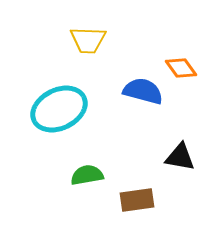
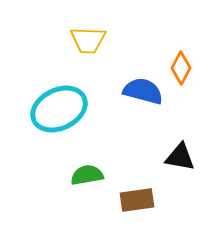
orange diamond: rotated 64 degrees clockwise
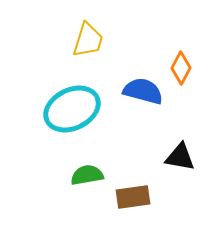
yellow trapezoid: rotated 75 degrees counterclockwise
cyan ellipse: moved 13 px right
brown rectangle: moved 4 px left, 3 px up
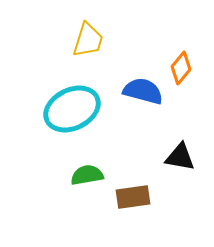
orange diamond: rotated 12 degrees clockwise
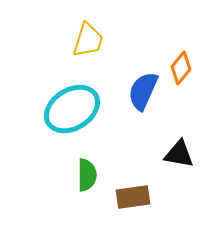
blue semicircle: rotated 81 degrees counterclockwise
cyan ellipse: rotated 6 degrees counterclockwise
black triangle: moved 1 px left, 3 px up
green semicircle: rotated 100 degrees clockwise
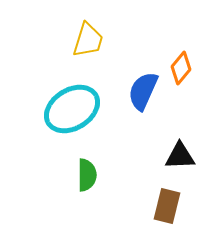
black triangle: moved 1 px right, 2 px down; rotated 12 degrees counterclockwise
brown rectangle: moved 34 px right, 9 px down; rotated 68 degrees counterclockwise
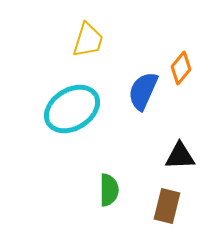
green semicircle: moved 22 px right, 15 px down
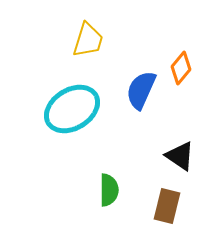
blue semicircle: moved 2 px left, 1 px up
black triangle: rotated 36 degrees clockwise
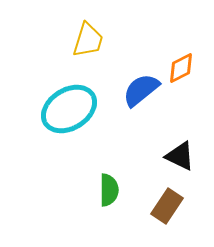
orange diamond: rotated 24 degrees clockwise
blue semicircle: rotated 27 degrees clockwise
cyan ellipse: moved 3 px left
black triangle: rotated 8 degrees counterclockwise
brown rectangle: rotated 20 degrees clockwise
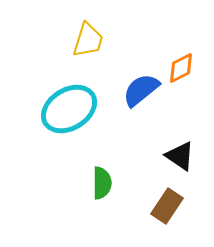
black triangle: rotated 8 degrees clockwise
green semicircle: moved 7 px left, 7 px up
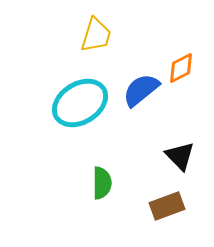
yellow trapezoid: moved 8 px right, 5 px up
cyan ellipse: moved 11 px right, 6 px up
black triangle: rotated 12 degrees clockwise
brown rectangle: rotated 36 degrees clockwise
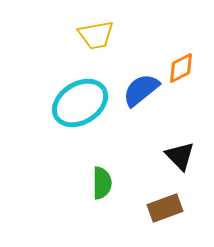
yellow trapezoid: rotated 63 degrees clockwise
brown rectangle: moved 2 px left, 2 px down
